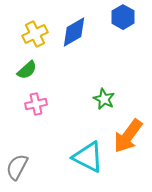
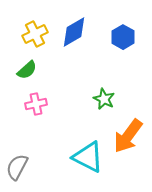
blue hexagon: moved 20 px down
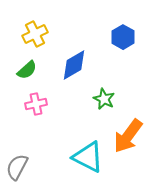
blue diamond: moved 33 px down
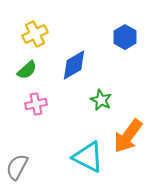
blue hexagon: moved 2 px right
green star: moved 3 px left, 1 px down
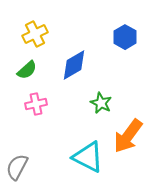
green star: moved 3 px down
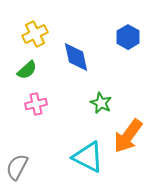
blue hexagon: moved 3 px right
blue diamond: moved 2 px right, 8 px up; rotated 72 degrees counterclockwise
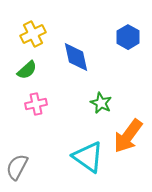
yellow cross: moved 2 px left
cyan triangle: rotated 8 degrees clockwise
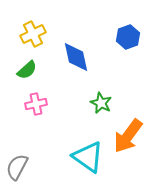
blue hexagon: rotated 10 degrees clockwise
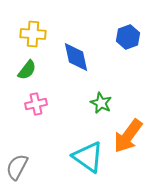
yellow cross: rotated 30 degrees clockwise
green semicircle: rotated 10 degrees counterclockwise
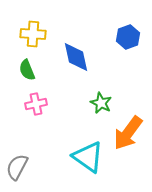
green semicircle: rotated 120 degrees clockwise
orange arrow: moved 3 px up
